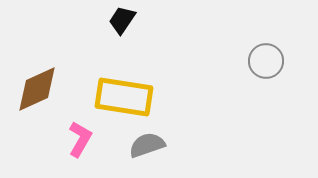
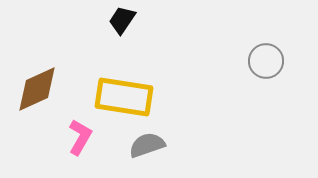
pink L-shape: moved 2 px up
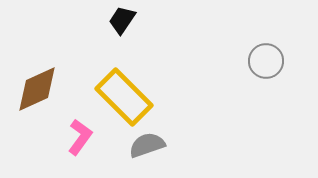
yellow rectangle: rotated 36 degrees clockwise
pink L-shape: rotated 6 degrees clockwise
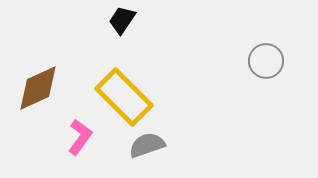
brown diamond: moved 1 px right, 1 px up
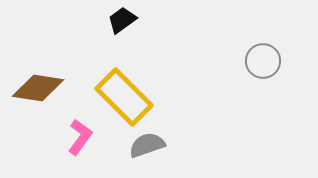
black trapezoid: rotated 20 degrees clockwise
gray circle: moved 3 px left
brown diamond: rotated 33 degrees clockwise
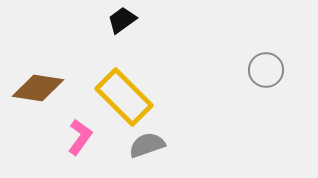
gray circle: moved 3 px right, 9 px down
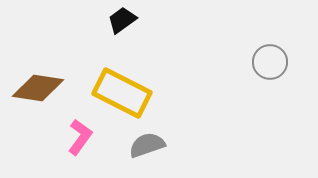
gray circle: moved 4 px right, 8 px up
yellow rectangle: moved 2 px left, 4 px up; rotated 18 degrees counterclockwise
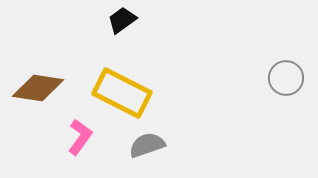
gray circle: moved 16 px right, 16 px down
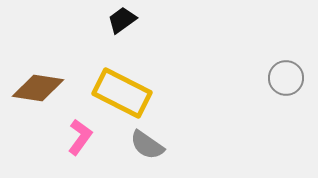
gray semicircle: rotated 126 degrees counterclockwise
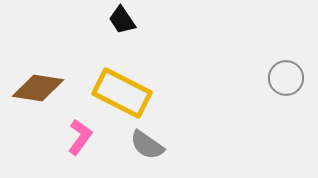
black trapezoid: rotated 88 degrees counterclockwise
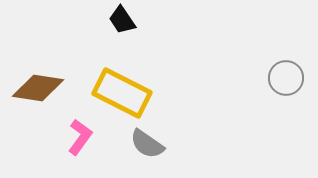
gray semicircle: moved 1 px up
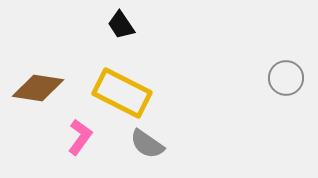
black trapezoid: moved 1 px left, 5 px down
